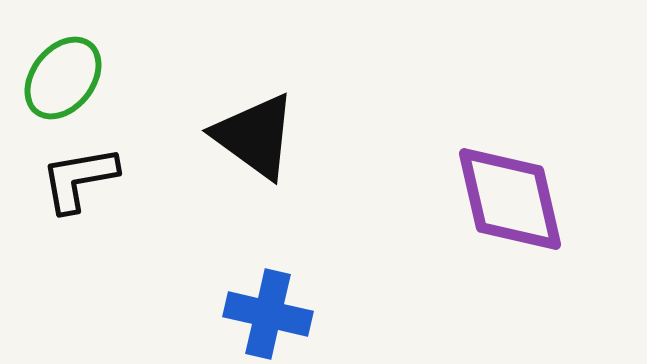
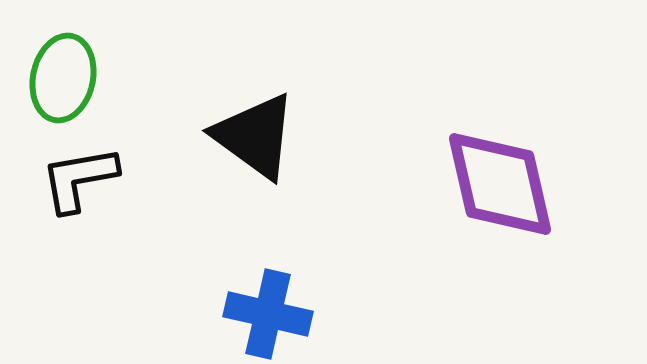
green ellipse: rotated 26 degrees counterclockwise
purple diamond: moved 10 px left, 15 px up
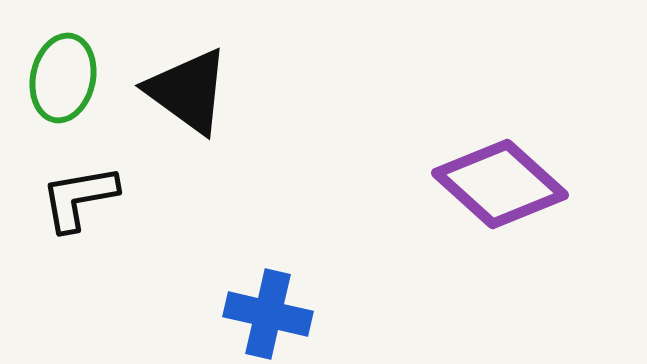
black triangle: moved 67 px left, 45 px up
black L-shape: moved 19 px down
purple diamond: rotated 35 degrees counterclockwise
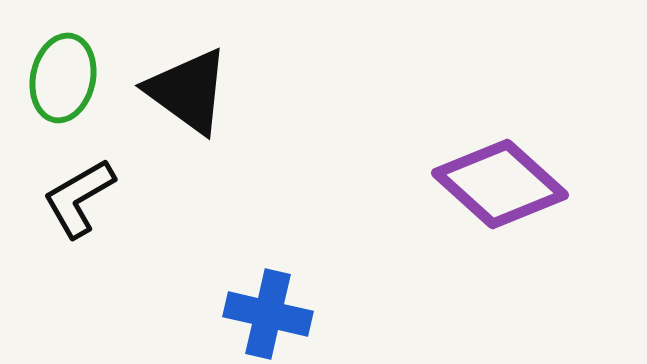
black L-shape: rotated 20 degrees counterclockwise
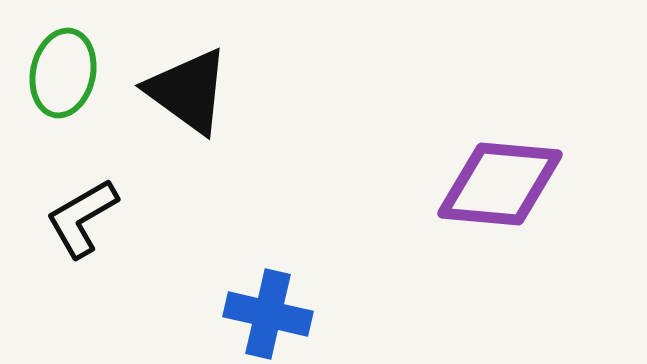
green ellipse: moved 5 px up
purple diamond: rotated 37 degrees counterclockwise
black L-shape: moved 3 px right, 20 px down
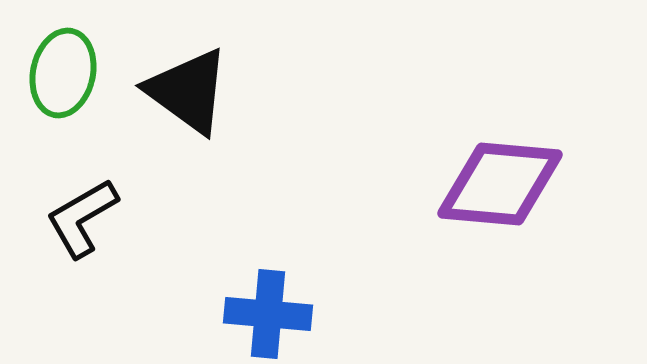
blue cross: rotated 8 degrees counterclockwise
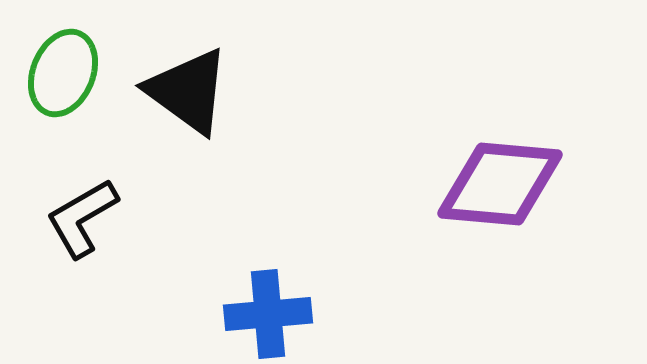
green ellipse: rotated 10 degrees clockwise
blue cross: rotated 10 degrees counterclockwise
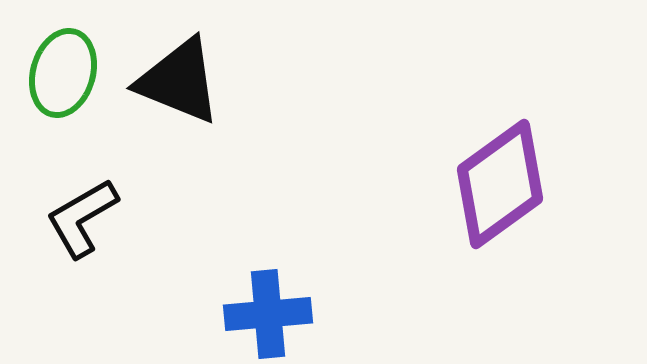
green ellipse: rotated 6 degrees counterclockwise
black triangle: moved 9 px left, 10 px up; rotated 14 degrees counterclockwise
purple diamond: rotated 41 degrees counterclockwise
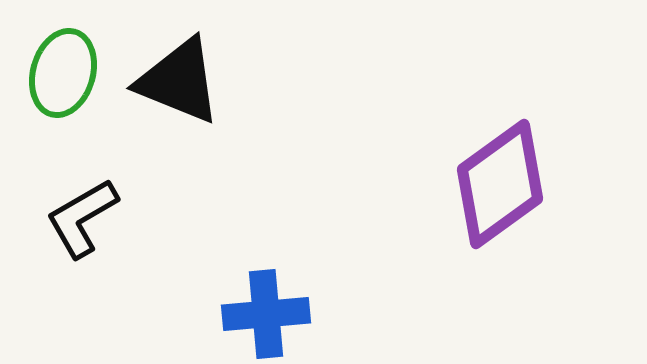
blue cross: moved 2 px left
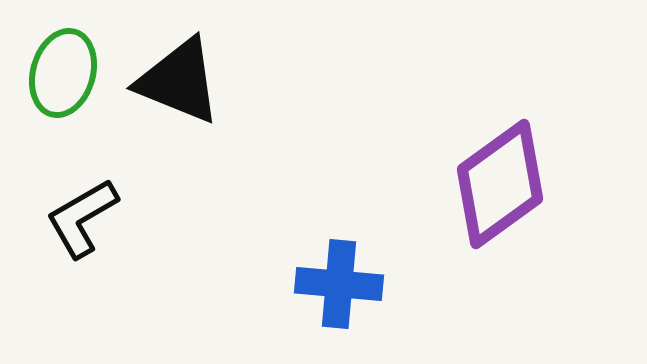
blue cross: moved 73 px right, 30 px up; rotated 10 degrees clockwise
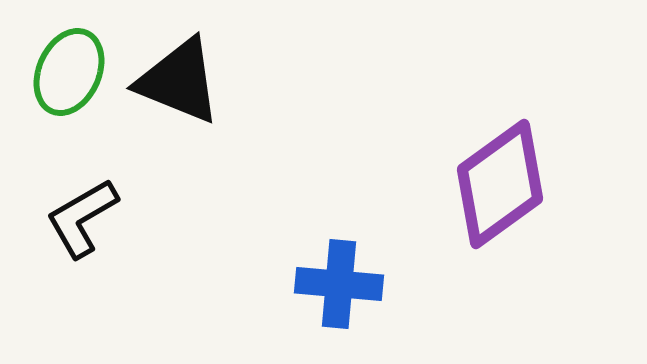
green ellipse: moved 6 px right, 1 px up; rotated 8 degrees clockwise
